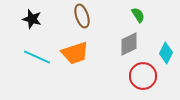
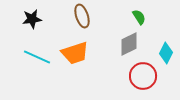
green semicircle: moved 1 px right, 2 px down
black star: rotated 24 degrees counterclockwise
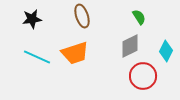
gray diamond: moved 1 px right, 2 px down
cyan diamond: moved 2 px up
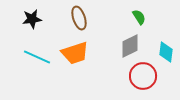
brown ellipse: moved 3 px left, 2 px down
cyan diamond: moved 1 px down; rotated 20 degrees counterclockwise
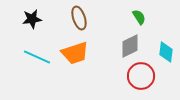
red circle: moved 2 px left
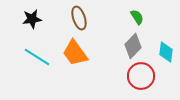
green semicircle: moved 2 px left
gray diamond: moved 3 px right; rotated 20 degrees counterclockwise
orange trapezoid: rotated 72 degrees clockwise
cyan line: rotated 8 degrees clockwise
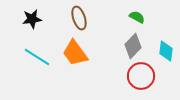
green semicircle: rotated 28 degrees counterclockwise
cyan diamond: moved 1 px up
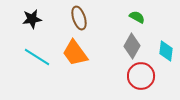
gray diamond: moved 1 px left; rotated 15 degrees counterclockwise
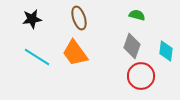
green semicircle: moved 2 px up; rotated 14 degrees counterclockwise
gray diamond: rotated 10 degrees counterclockwise
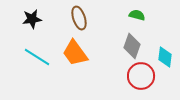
cyan diamond: moved 1 px left, 6 px down
